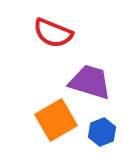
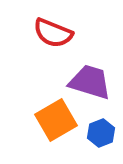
blue hexagon: moved 1 px left, 1 px down
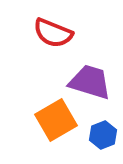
blue hexagon: moved 2 px right, 2 px down
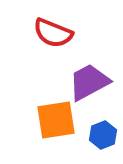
purple trapezoid: moved 1 px left; rotated 45 degrees counterclockwise
orange square: rotated 21 degrees clockwise
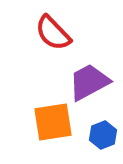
red semicircle: rotated 24 degrees clockwise
orange square: moved 3 px left, 2 px down
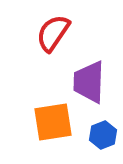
red semicircle: rotated 78 degrees clockwise
purple trapezoid: rotated 60 degrees counterclockwise
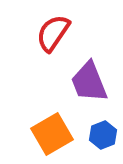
purple trapezoid: rotated 24 degrees counterclockwise
orange square: moved 1 px left, 12 px down; rotated 21 degrees counterclockwise
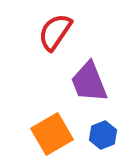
red semicircle: moved 2 px right, 1 px up
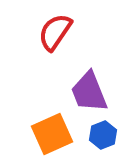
purple trapezoid: moved 10 px down
orange square: rotated 6 degrees clockwise
